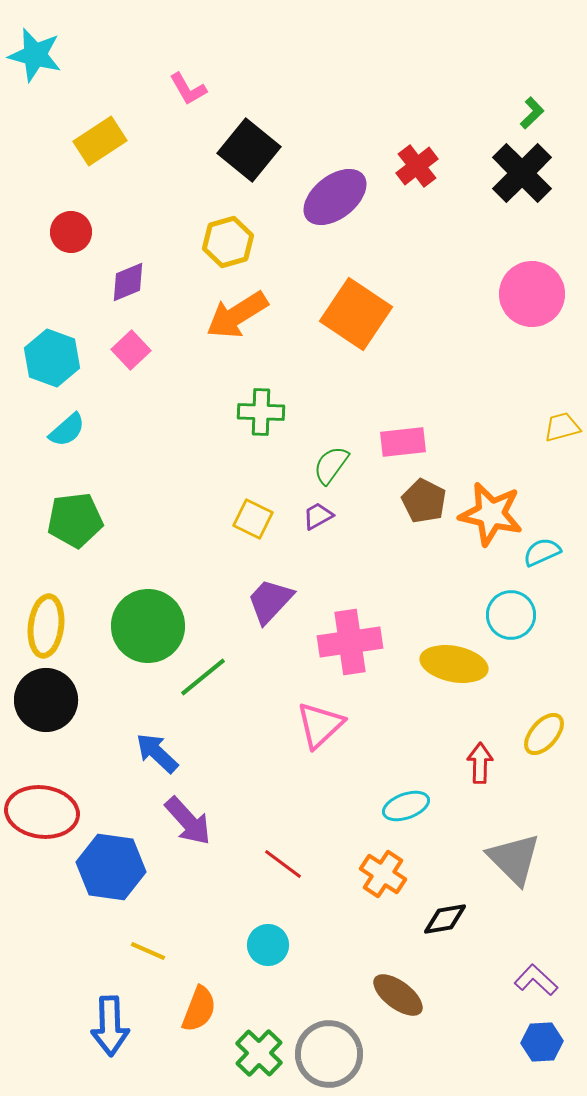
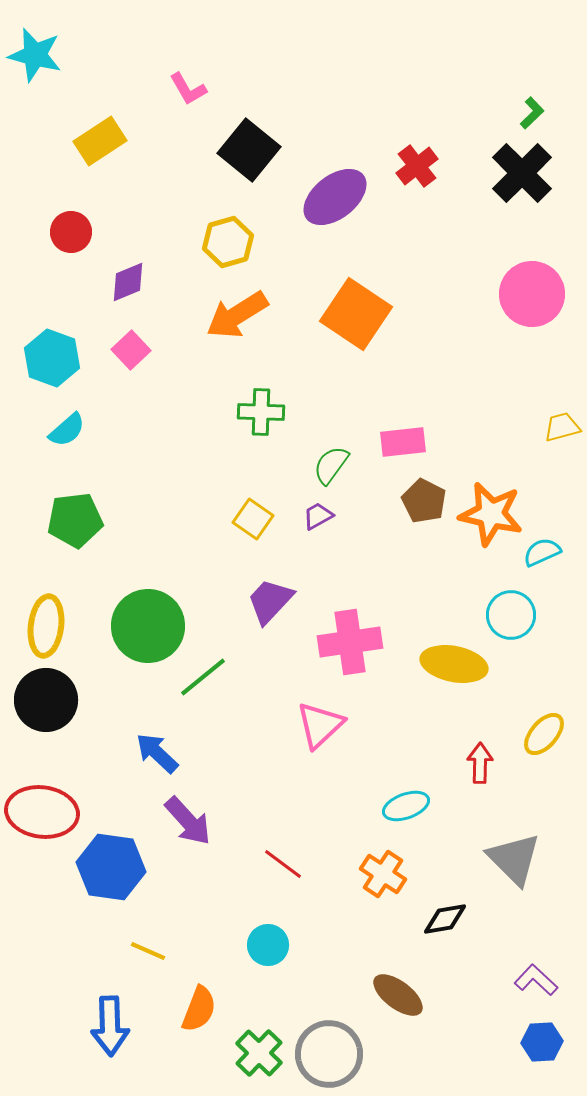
yellow square at (253, 519): rotated 9 degrees clockwise
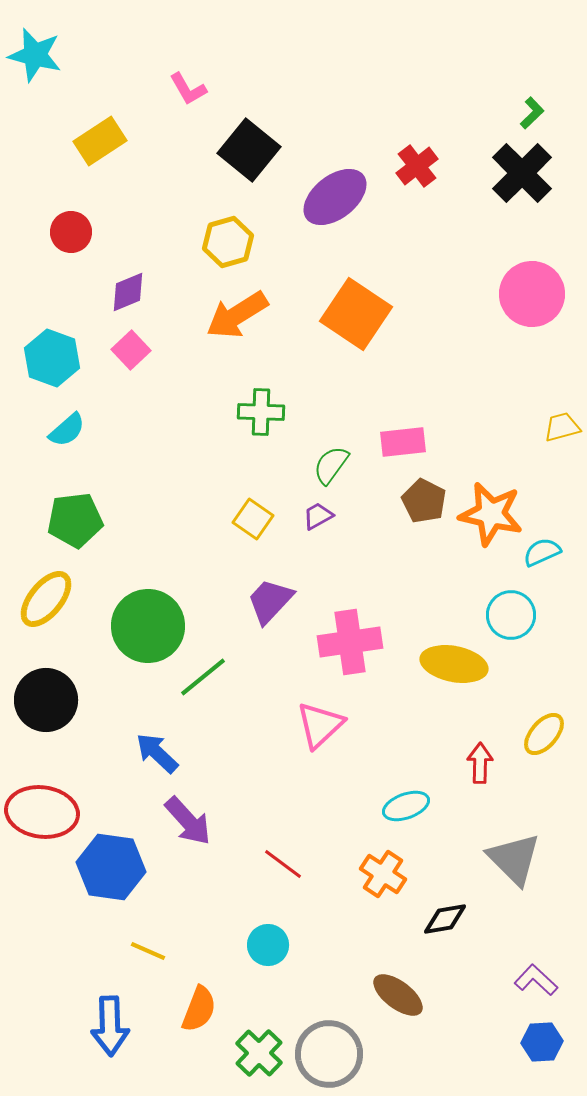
purple diamond at (128, 282): moved 10 px down
yellow ellipse at (46, 626): moved 27 px up; rotated 32 degrees clockwise
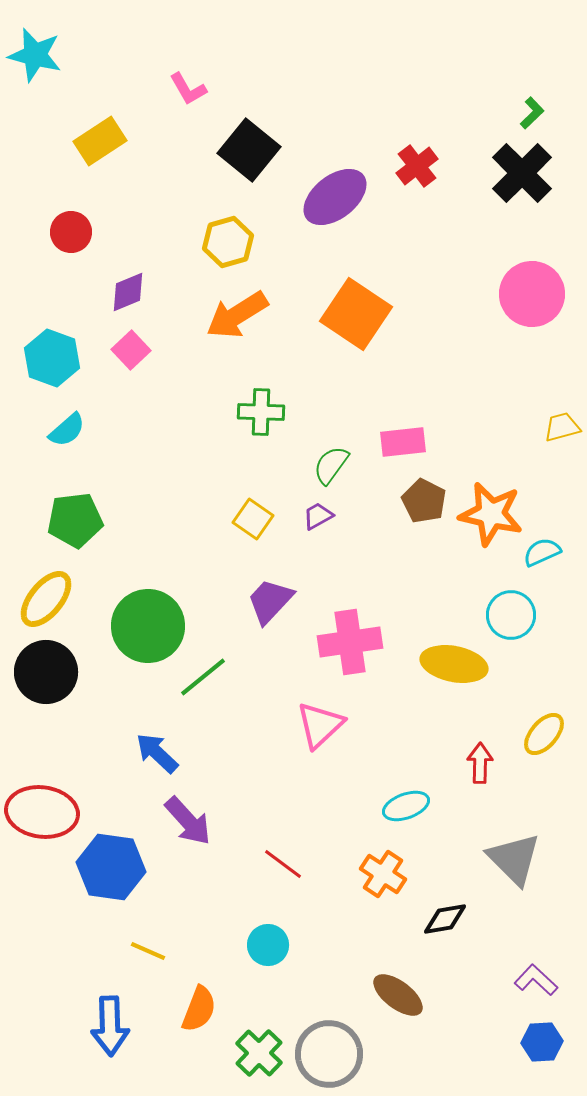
black circle at (46, 700): moved 28 px up
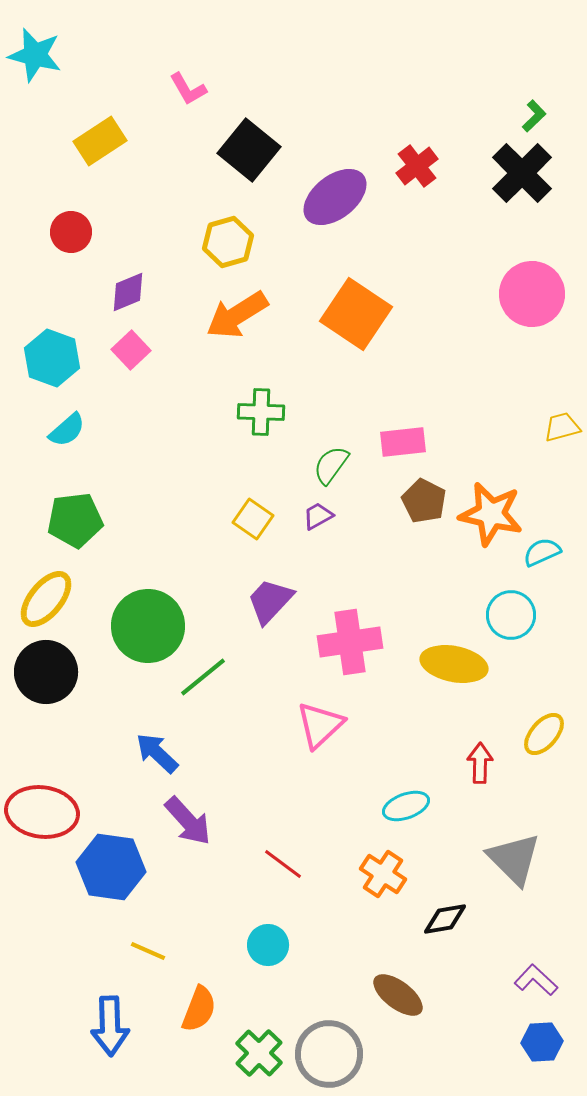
green L-shape at (532, 113): moved 2 px right, 3 px down
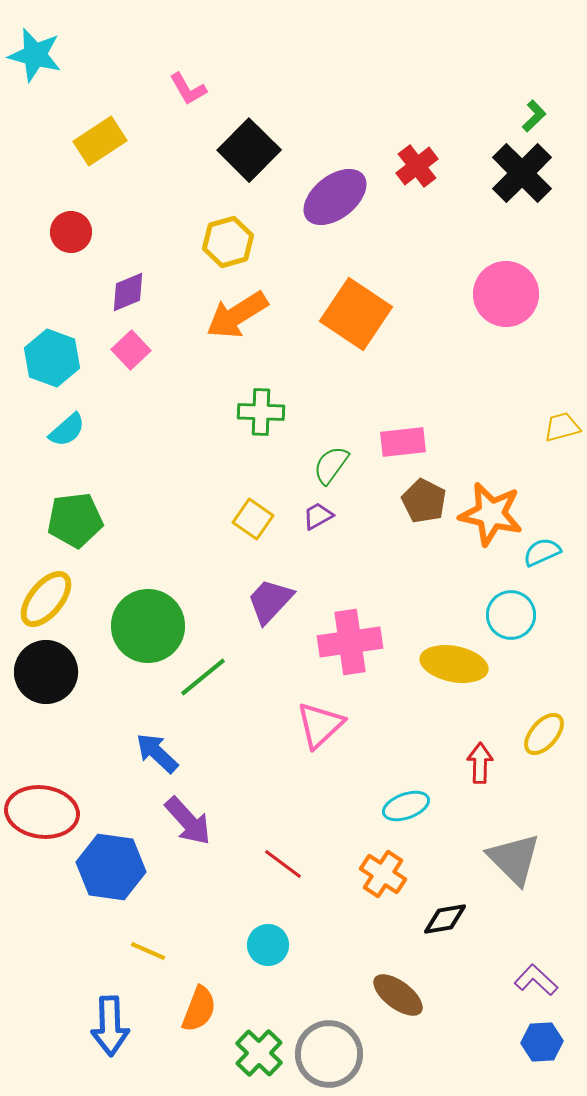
black square at (249, 150): rotated 6 degrees clockwise
pink circle at (532, 294): moved 26 px left
